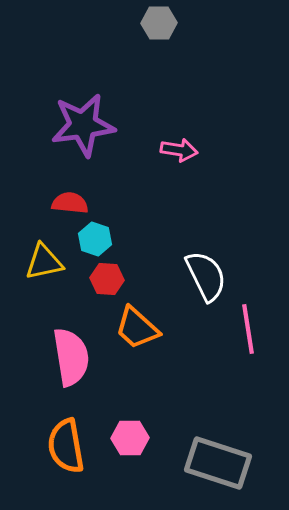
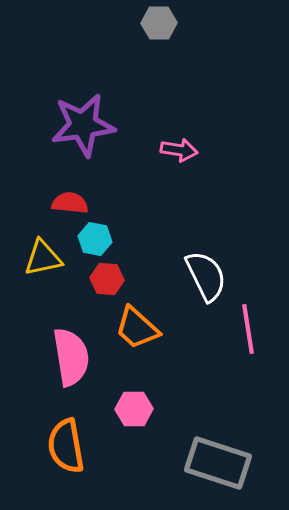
cyan hexagon: rotated 8 degrees counterclockwise
yellow triangle: moved 1 px left, 4 px up
pink hexagon: moved 4 px right, 29 px up
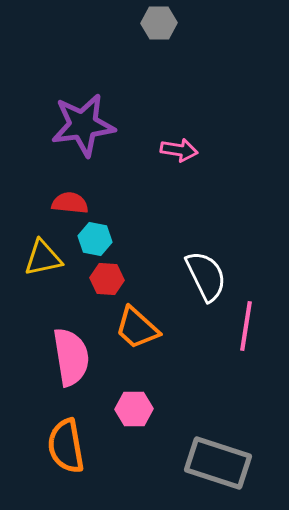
pink line: moved 2 px left, 3 px up; rotated 18 degrees clockwise
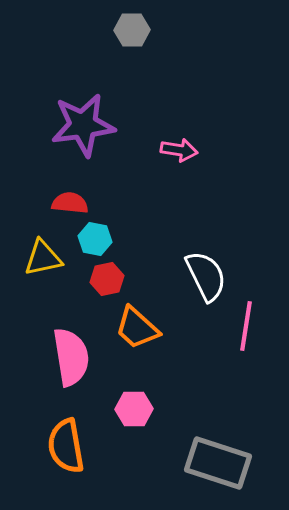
gray hexagon: moved 27 px left, 7 px down
red hexagon: rotated 16 degrees counterclockwise
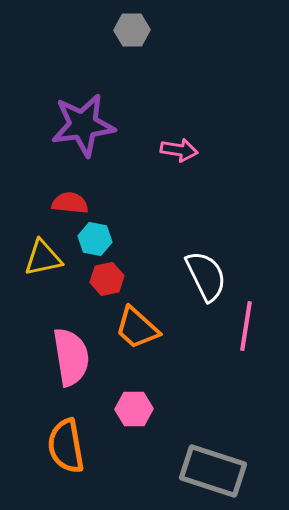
gray rectangle: moved 5 px left, 8 px down
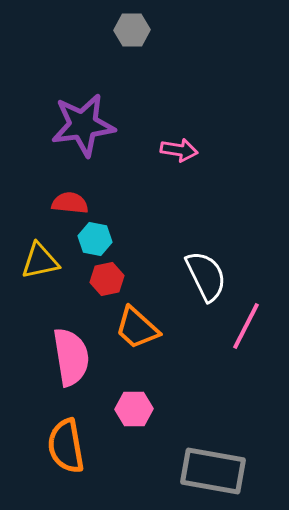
yellow triangle: moved 3 px left, 3 px down
pink line: rotated 18 degrees clockwise
gray rectangle: rotated 8 degrees counterclockwise
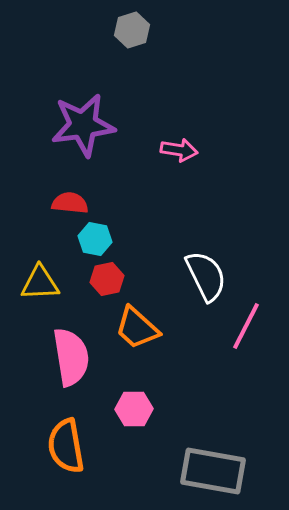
gray hexagon: rotated 16 degrees counterclockwise
yellow triangle: moved 22 px down; rotated 9 degrees clockwise
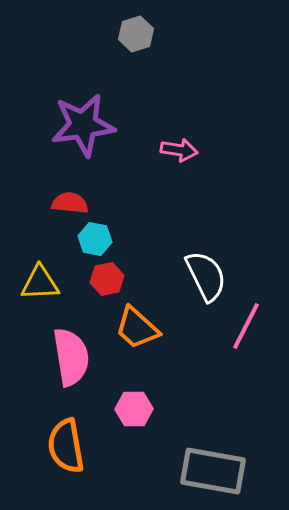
gray hexagon: moved 4 px right, 4 px down
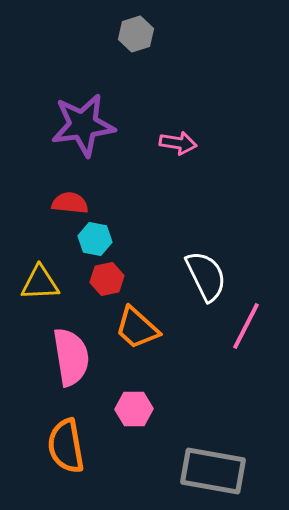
pink arrow: moved 1 px left, 7 px up
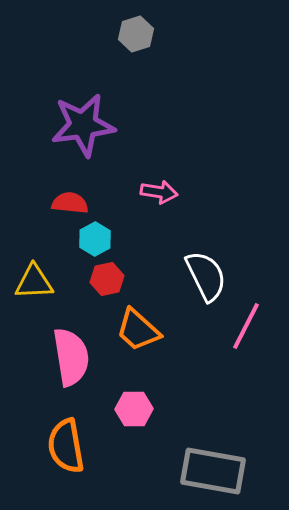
pink arrow: moved 19 px left, 49 px down
cyan hexagon: rotated 20 degrees clockwise
yellow triangle: moved 6 px left, 1 px up
orange trapezoid: moved 1 px right, 2 px down
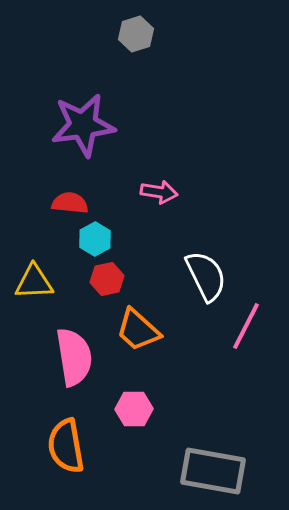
pink semicircle: moved 3 px right
